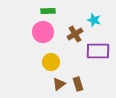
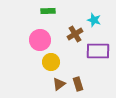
pink circle: moved 3 px left, 8 px down
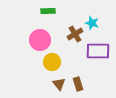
cyan star: moved 2 px left, 3 px down
yellow circle: moved 1 px right
brown triangle: rotated 32 degrees counterclockwise
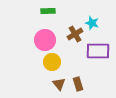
pink circle: moved 5 px right
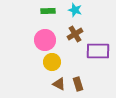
cyan star: moved 17 px left, 13 px up
brown triangle: rotated 24 degrees counterclockwise
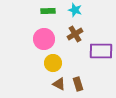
pink circle: moved 1 px left, 1 px up
purple rectangle: moved 3 px right
yellow circle: moved 1 px right, 1 px down
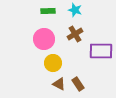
brown rectangle: rotated 16 degrees counterclockwise
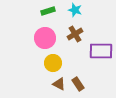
green rectangle: rotated 16 degrees counterclockwise
pink circle: moved 1 px right, 1 px up
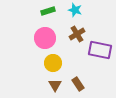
brown cross: moved 2 px right
purple rectangle: moved 1 px left, 1 px up; rotated 10 degrees clockwise
brown triangle: moved 4 px left, 1 px down; rotated 32 degrees clockwise
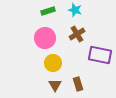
purple rectangle: moved 5 px down
brown rectangle: rotated 16 degrees clockwise
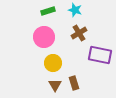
brown cross: moved 2 px right, 1 px up
pink circle: moved 1 px left, 1 px up
brown rectangle: moved 4 px left, 1 px up
